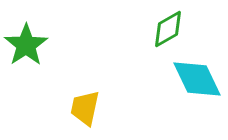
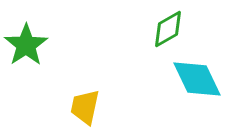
yellow trapezoid: moved 1 px up
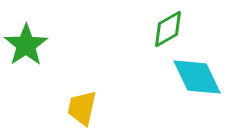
cyan diamond: moved 2 px up
yellow trapezoid: moved 3 px left, 1 px down
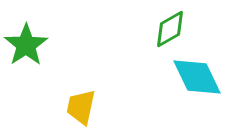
green diamond: moved 2 px right
yellow trapezoid: moved 1 px left, 1 px up
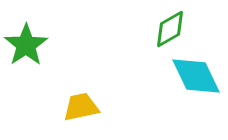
cyan diamond: moved 1 px left, 1 px up
yellow trapezoid: rotated 66 degrees clockwise
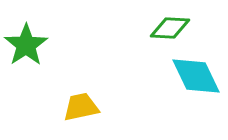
green diamond: moved 1 px up; rotated 33 degrees clockwise
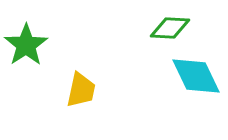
yellow trapezoid: moved 17 px up; rotated 114 degrees clockwise
